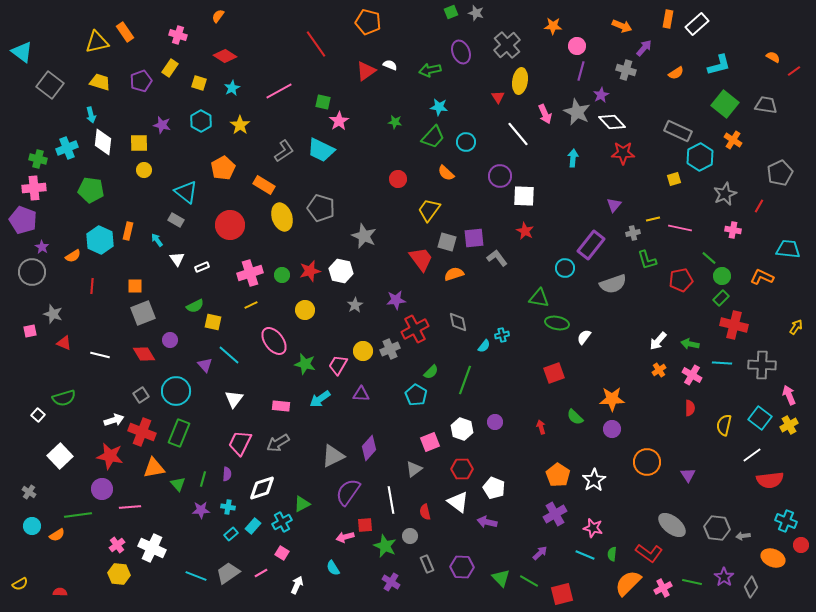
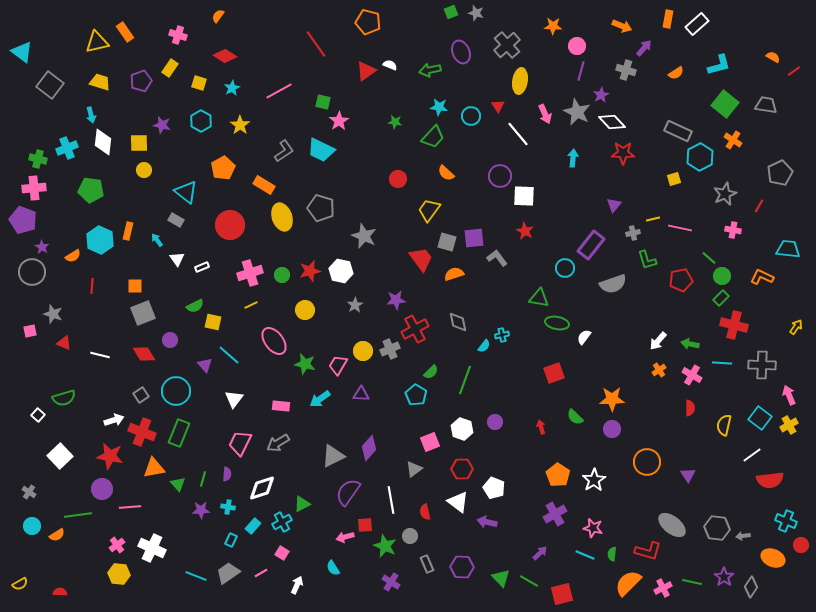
red triangle at (498, 97): moved 9 px down
cyan circle at (466, 142): moved 5 px right, 26 px up
cyan rectangle at (231, 534): moved 6 px down; rotated 24 degrees counterclockwise
red L-shape at (649, 553): moved 1 px left, 2 px up; rotated 20 degrees counterclockwise
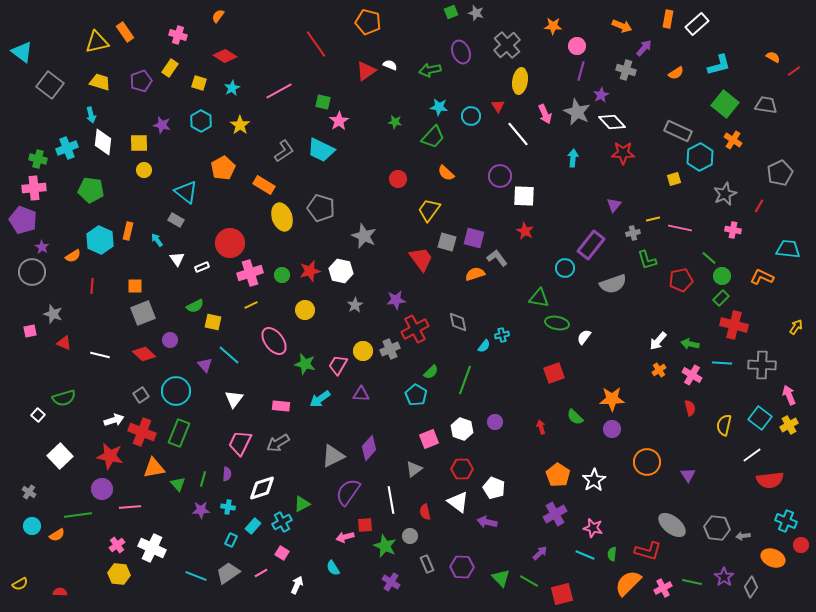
red circle at (230, 225): moved 18 px down
purple square at (474, 238): rotated 20 degrees clockwise
orange semicircle at (454, 274): moved 21 px right
red diamond at (144, 354): rotated 15 degrees counterclockwise
red semicircle at (690, 408): rotated 14 degrees counterclockwise
pink square at (430, 442): moved 1 px left, 3 px up
